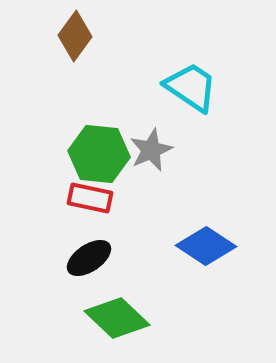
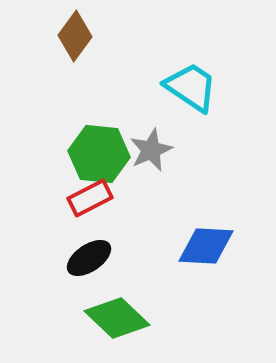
red rectangle: rotated 39 degrees counterclockwise
blue diamond: rotated 30 degrees counterclockwise
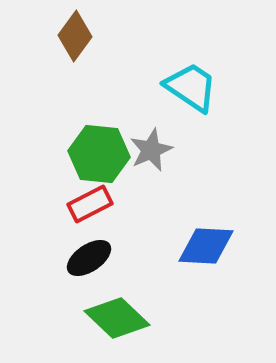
red rectangle: moved 6 px down
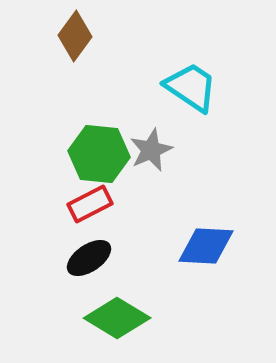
green diamond: rotated 12 degrees counterclockwise
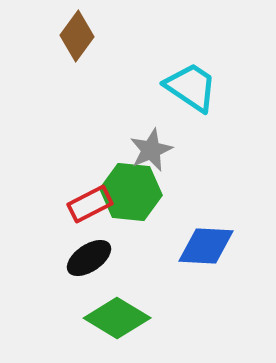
brown diamond: moved 2 px right
green hexagon: moved 32 px right, 38 px down
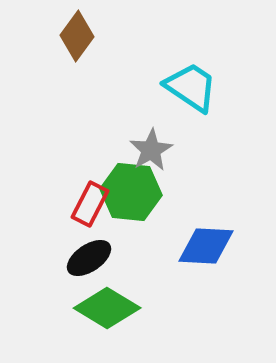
gray star: rotated 6 degrees counterclockwise
red rectangle: rotated 36 degrees counterclockwise
green diamond: moved 10 px left, 10 px up
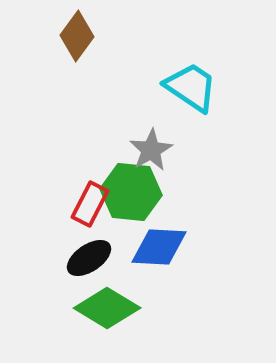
blue diamond: moved 47 px left, 1 px down
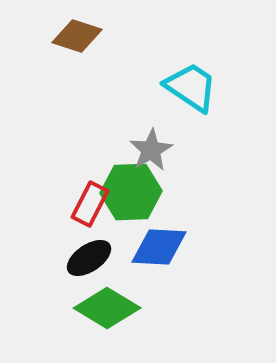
brown diamond: rotated 72 degrees clockwise
green hexagon: rotated 8 degrees counterclockwise
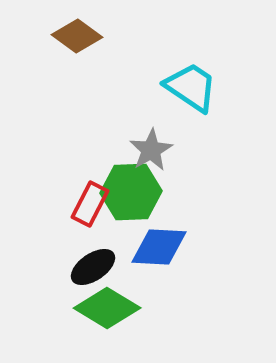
brown diamond: rotated 18 degrees clockwise
black ellipse: moved 4 px right, 9 px down
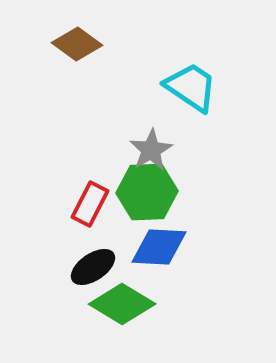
brown diamond: moved 8 px down
green hexagon: moved 16 px right
green diamond: moved 15 px right, 4 px up
